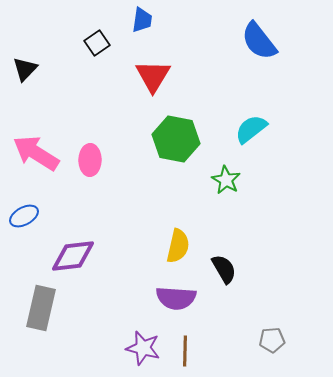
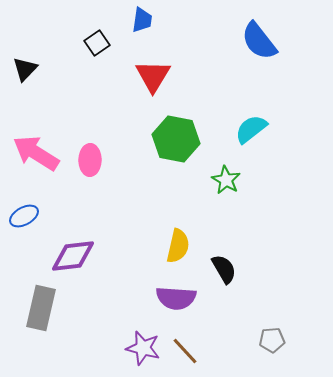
brown line: rotated 44 degrees counterclockwise
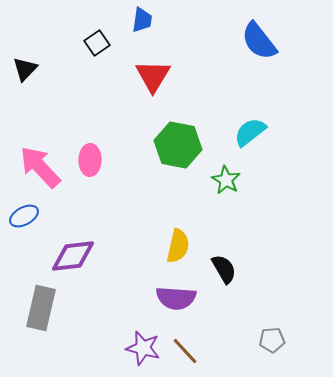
cyan semicircle: moved 1 px left, 3 px down
green hexagon: moved 2 px right, 6 px down
pink arrow: moved 4 px right, 14 px down; rotated 15 degrees clockwise
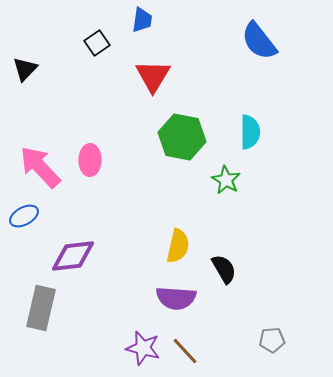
cyan semicircle: rotated 128 degrees clockwise
green hexagon: moved 4 px right, 8 px up
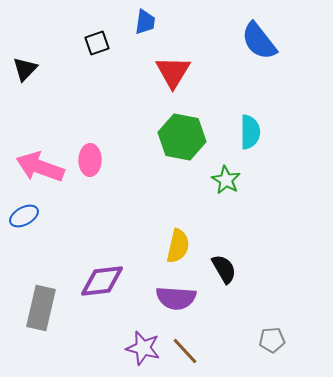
blue trapezoid: moved 3 px right, 2 px down
black square: rotated 15 degrees clockwise
red triangle: moved 20 px right, 4 px up
pink arrow: rotated 27 degrees counterclockwise
purple diamond: moved 29 px right, 25 px down
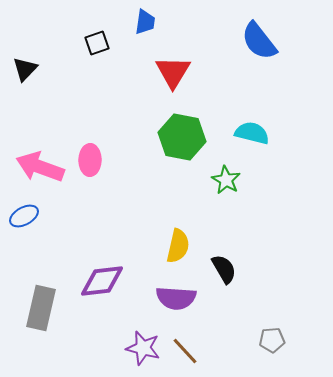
cyan semicircle: moved 2 px right, 1 px down; rotated 76 degrees counterclockwise
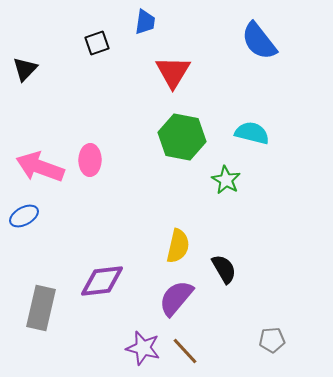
purple semicircle: rotated 126 degrees clockwise
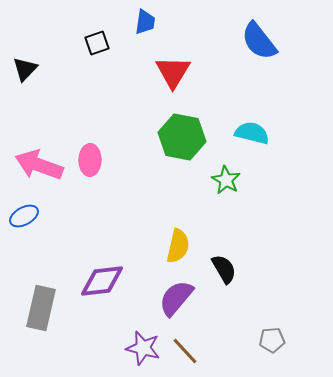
pink arrow: moved 1 px left, 2 px up
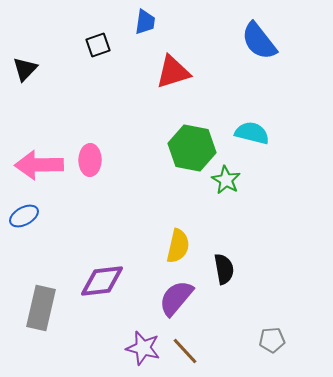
black square: moved 1 px right, 2 px down
red triangle: rotated 42 degrees clockwise
green hexagon: moved 10 px right, 11 px down
pink arrow: rotated 21 degrees counterclockwise
black semicircle: rotated 20 degrees clockwise
